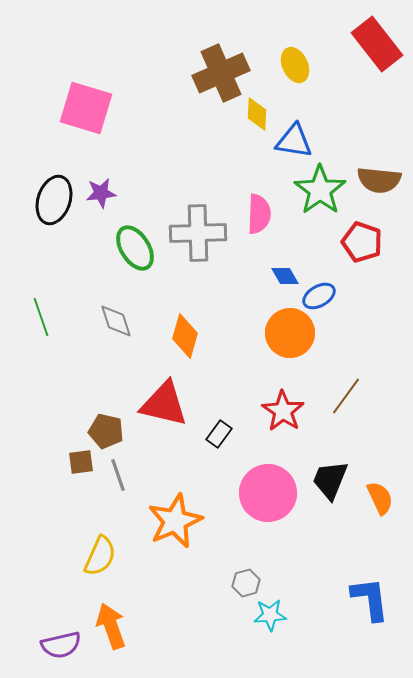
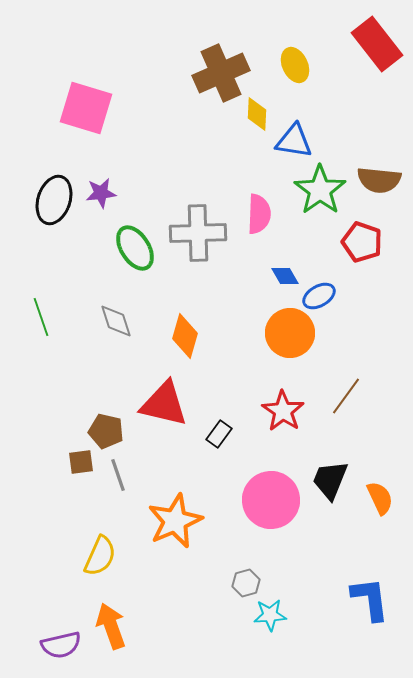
pink circle: moved 3 px right, 7 px down
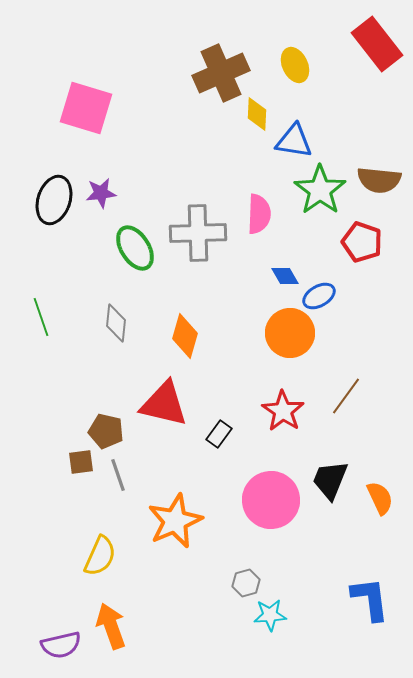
gray diamond: moved 2 px down; rotated 24 degrees clockwise
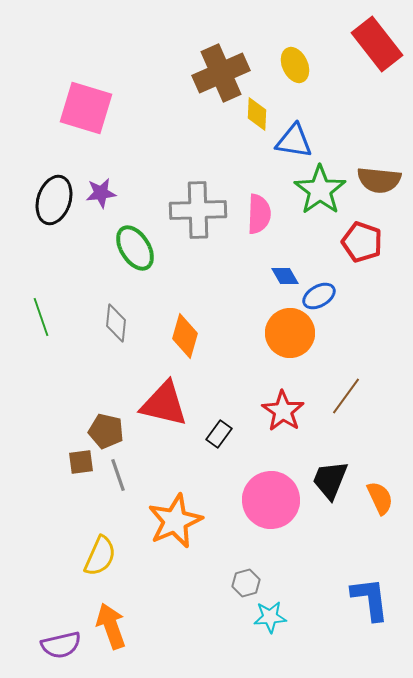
gray cross: moved 23 px up
cyan star: moved 2 px down
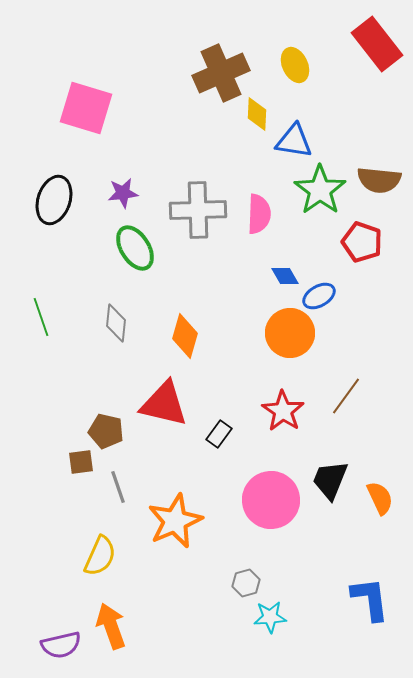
purple star: moved 22 px right
gray line: moved 12 px down
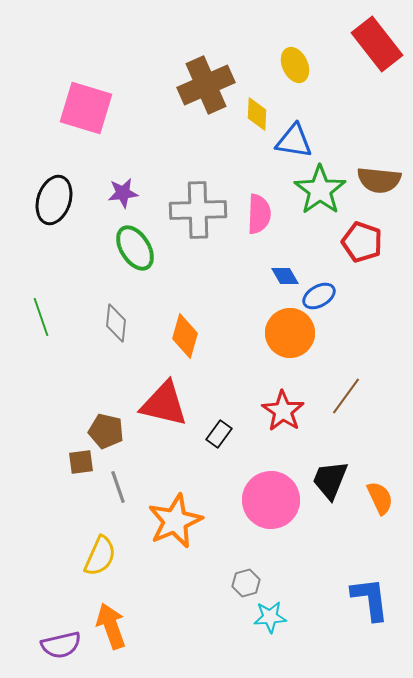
brown cross: moved 15 px left, 12 px down
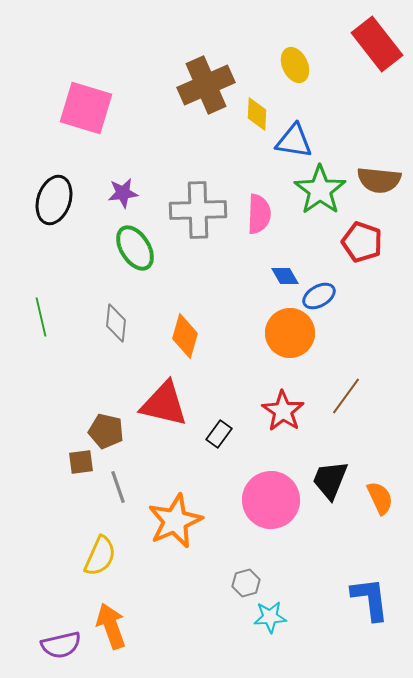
green line: rotated 6 degrees clockwise
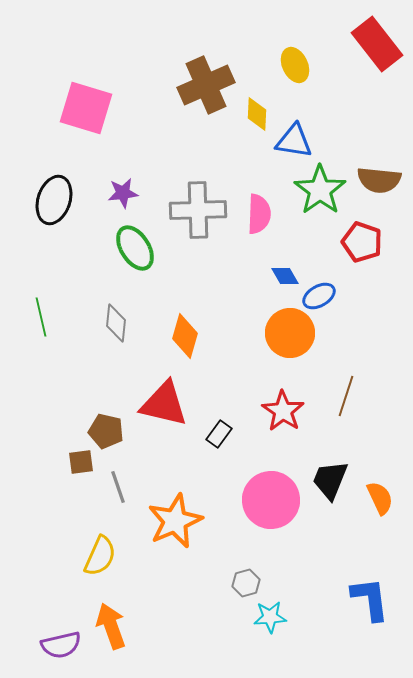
brown line: rotated 18 degrees counterclockwise
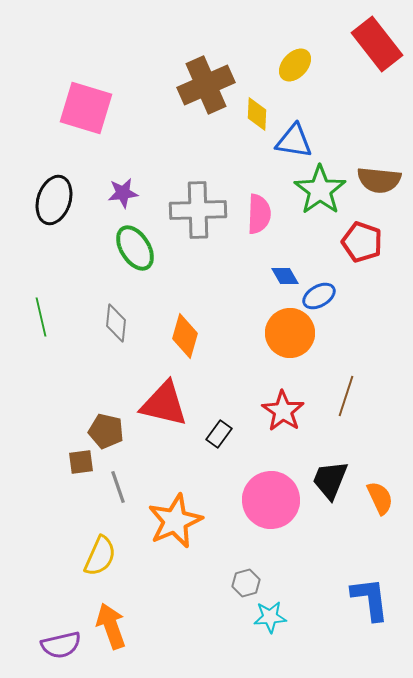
yellow ellipse: rotated 68 degrees clockwise
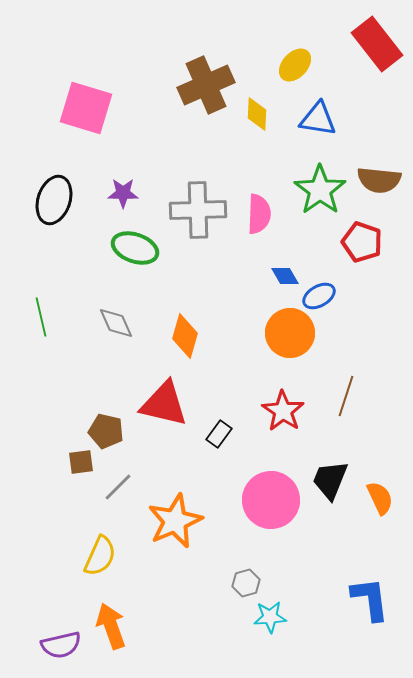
blue triangle: moved 24 px right, 22 px up
purple star: rotated 8 degrees clockwise
green ellipse: rotated 39 degrees counterclockwise
gray diamond: rotated 30 degrees counterclockwise
gray line: rotated 64 degrees clockwise
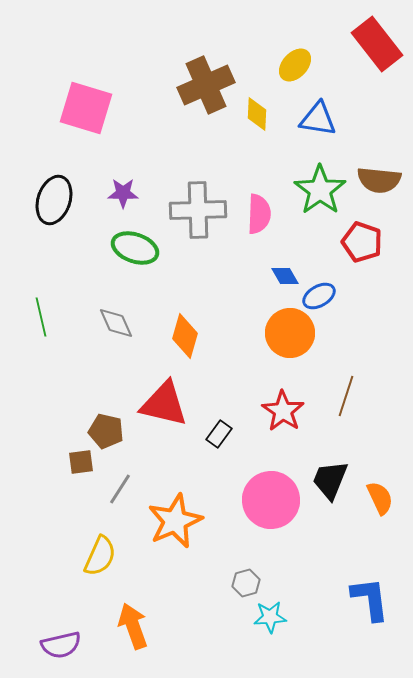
gray line: moved 2 px right, 2 px down; rotated 12 degrees counterclockwise
orange arrow: moved 22 px right
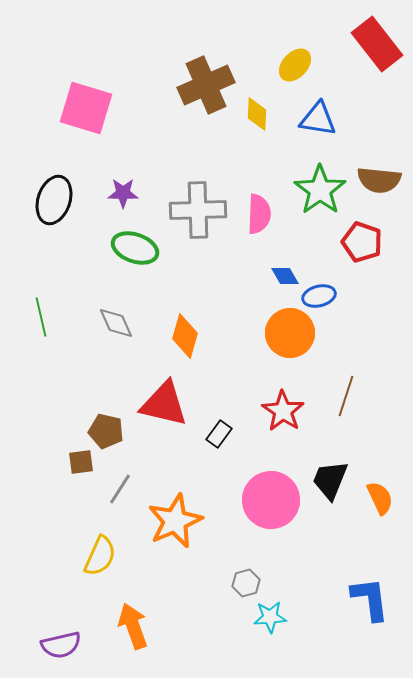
blue ellipse: rotated 16 degrees clockwise
